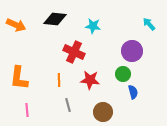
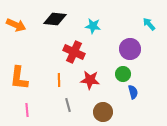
purple circle: moved 2 px left, 2 px up
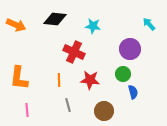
brown circle: moved 1 px right, 1 px up
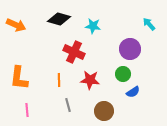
black diamond: moved 4 px right; rotated 10 degrees clockwise
blue semicircle: rotated 72 degrees clockwise
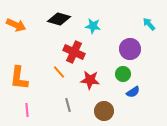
orange line: moved 8 px up; rotated 40 degrees counterclockwise
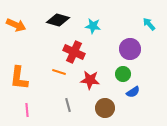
black diamond: moved 1 px left, 1 px down
orange line: rotated 32 degrees counterclockwise
brown circle: moved 1 px right, 3 px up
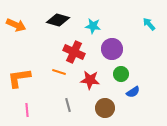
purple circle: moved 18 px left
green circle: moved 2 px left
orange L-shape: rotated 75 degrees clockwise
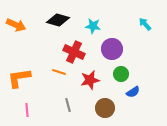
cyan arrow: moved 4 px left
red star: rotated 18 degrees counterclockwise
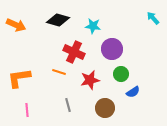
cyan arrow: moved 8 px right, 6 px up
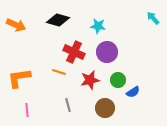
cyan star: moved 5 px right
purple circle: moved 5 px left, 3 px down
green circle: moved 3 px left, 6 px down
